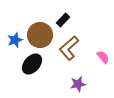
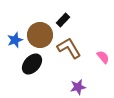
brown L-shape: rotated 100 degrees clockwise
purple star: moved 3 px down
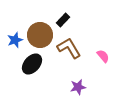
pink semicircle: moved 1 px up
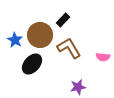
blue star: rotated 21 degrees counterclockwise
pink semicircle: moved 1 px down; rotated 136 degrees clockwise
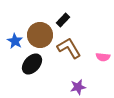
blue star: moved 1 px down
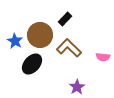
black rectangle: moved 2 px right, 1 px up
brown L-shape: rotated 15 degrees counterclockwise
purple star: moved 1 px left; rotated 21 degrees counterclockwise
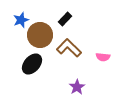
blue star: moved 6 px right, 21 px up; rotated 21 degrees clockwise
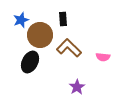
black rectangle: moved 2 px left; rotated 48 degrees counterclockwise
black ellipse: moved 2 px left, 2 px up; rotated 15 degrees counterclockwise
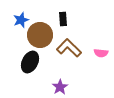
pink semicircle: moved 2 px left, 4 px up
purple star: moved 17 px left
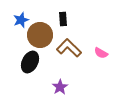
pink semicircle: rotated 24 degrees clockwise
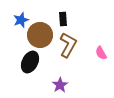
brown L-shape: moved 1 px left, 3 px up; rotated 75 degrees clockwise
pink semicircle: rotated 32 degrees clockwise
purple star: moved 2 px up
